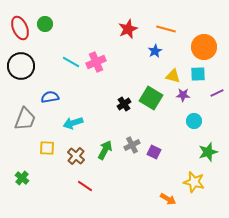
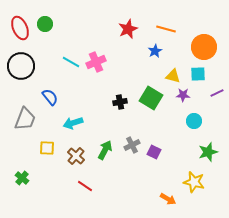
blue semicircle: rotated 60 degrees clockwise
black cross: moved 4 px left, 2 px up; rotated 24 degrees clockwise
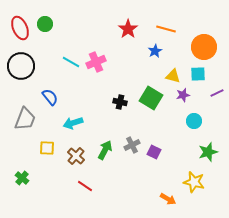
red star: rotated 12 degrees counterclockwise
purple star: rotated 16 degrees counterclockwise
black cross: rotated 24 degrees clockwise
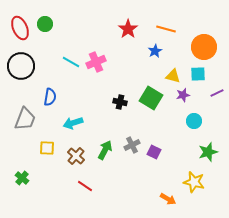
blue semicircle: rotated 48 degrees clockwise
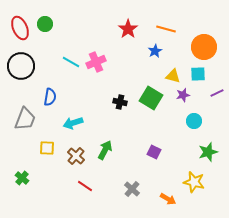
gray cross: moved 44 px down; rotated 21 degrees counterclockwise
